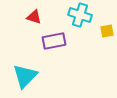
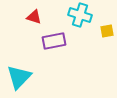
cyan triangle: moved 6 px left, 1 px down
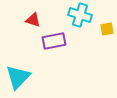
red triangle: moved 1 px left, 3 px down
yellow square: moved 2 px up
cyan triangle: moved 1 px left
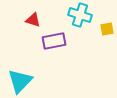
cyan triangle: moved 2 px right, 4 px down
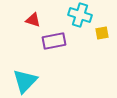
yellow square: moved 5 px left, 4 px down
cyan triangle: moved 5 px right
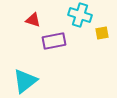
cyan triangle: rotated 8 degrees clockwise
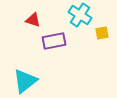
cyan cross: rotated 15 degrees clockwise
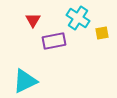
cyan cross: moved 2 px left, 3 px down
red triangle: rotated 42 degrees clockwise
cyan triangle: rotated 12 degrees clockwise
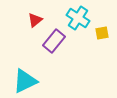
red triangle: moved 2 px right; rotated 21 degrees clockwise
purple rectangle: rotated 40 degrees counterclockwise
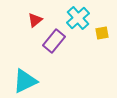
cyan cross: rotated 15 degrees clockwise
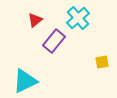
yellow square: moved 29 px down
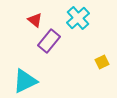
red triangle: rotated 42 degrees counterclockwise
purple rectangle: moved 5 px left
yellow square: rotated 16 degrees counterclockwise
